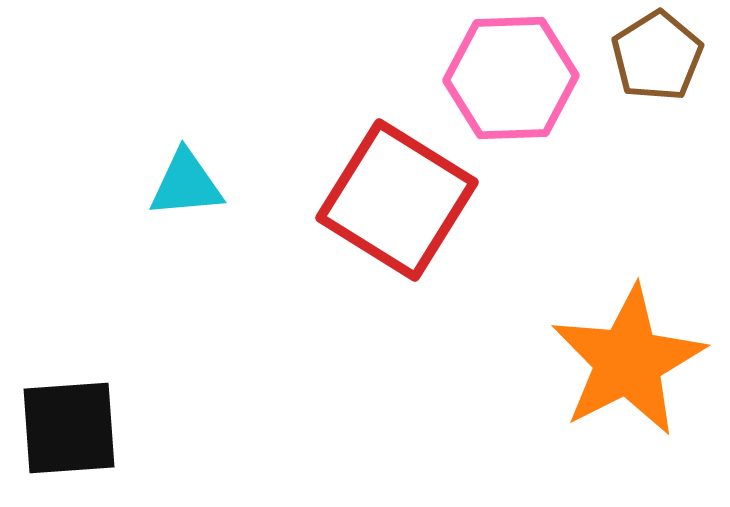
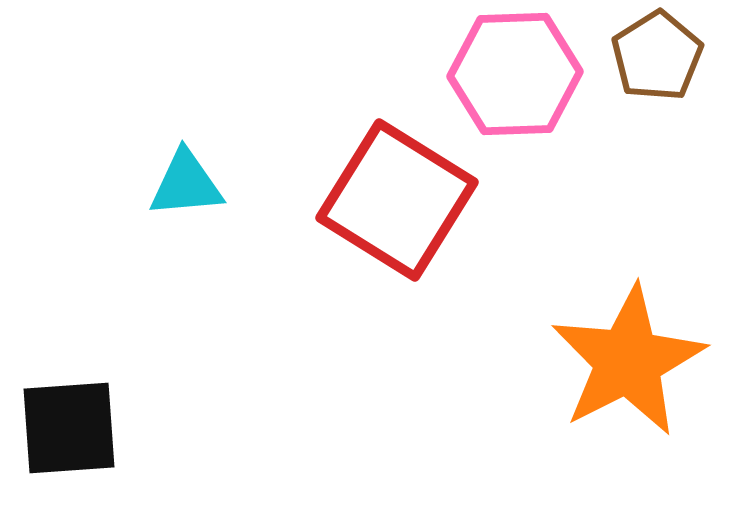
pink hexagon: moved 4 px right, 4 px up
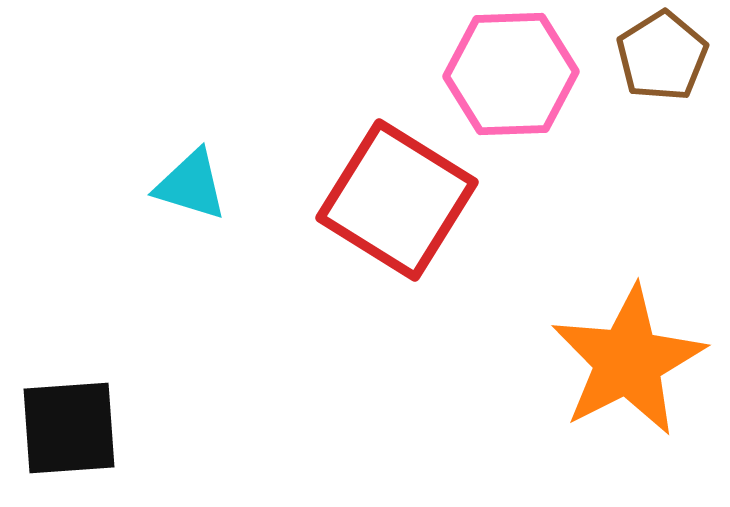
brown pentagon: moved 5 px right
pink hexagon: moved 4 px left
cyan triangle: moved 5 px right, 1 px down; rotated 22 degrees clockwise
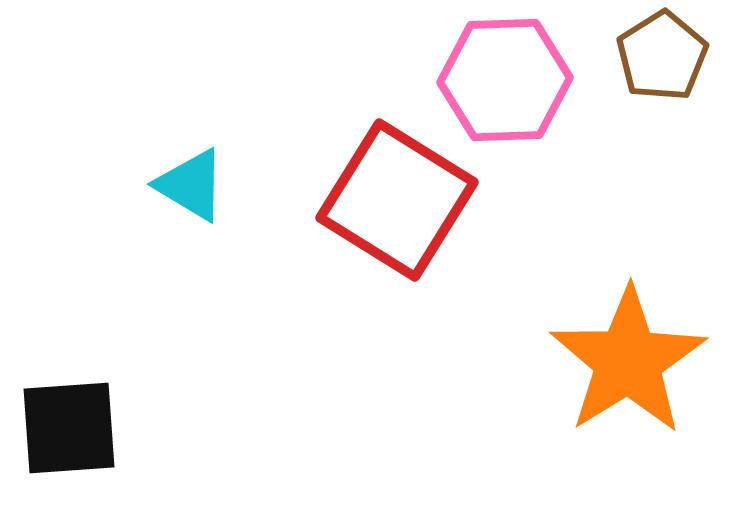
pink hexagon: moved 6 px left, 6 px down
cyan triangle: rotated 14 degrees clockwise
orange star: rotated 5 degrees counterclockwise
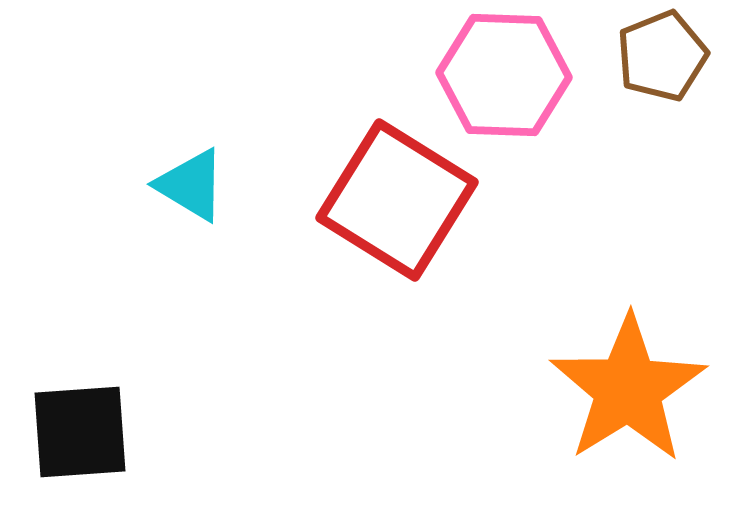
brown pentagon: rotated 10 degrees clockwise
pink hexagon: moved 1 px left, 5 px up; rotated 4 degrees clockwise
orange star: moved 28 px down
black square: moved 11 px right, 4 px down
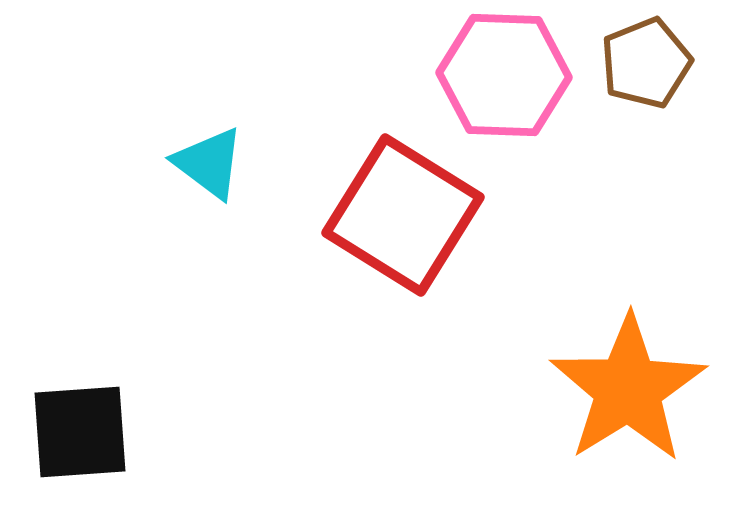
brown pentagon: moved 16 px left, 7 px down
cyan triangle: moved 18 px right, 22 px up; rotated 6 degrees clockwise
red square: moved 6 px right, 15 px down
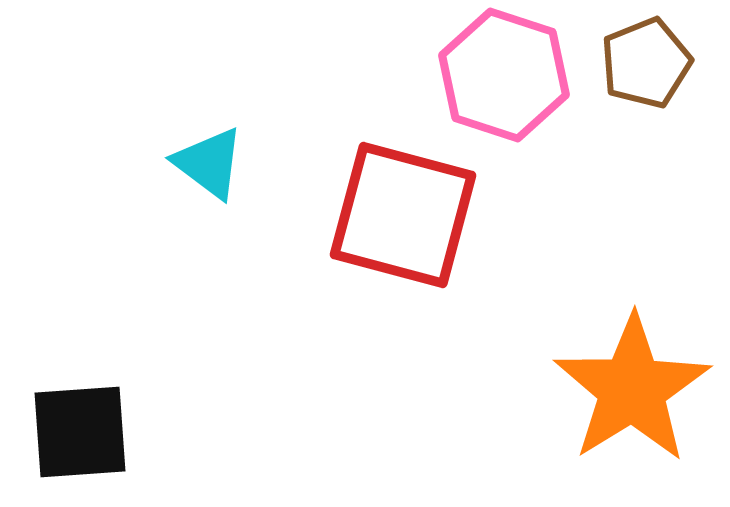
pink hexagon: rotated 16 degrees clockwise
red square: rotated 17 degrees counterclockwise
orange star: moved 4 px right
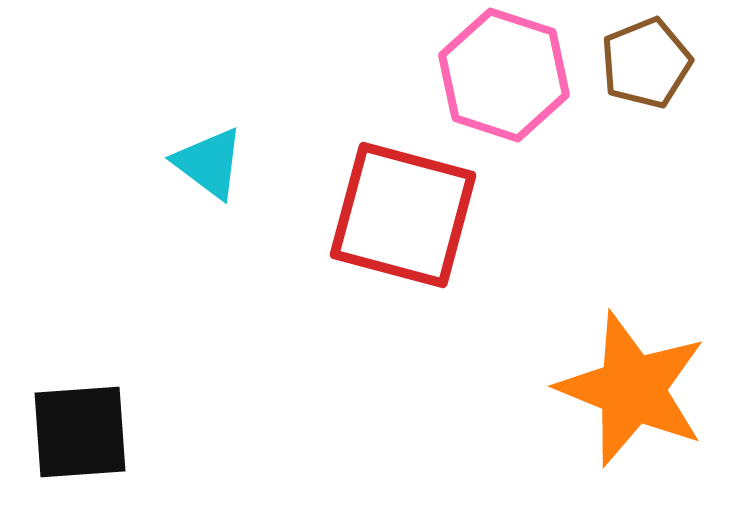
orange star: rotated 18 degrees counterclockwise
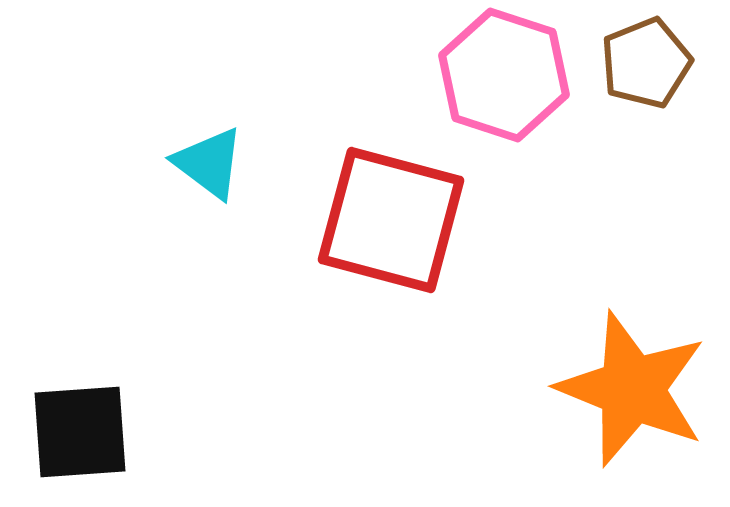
red square: moved 12 px left, 5 px down
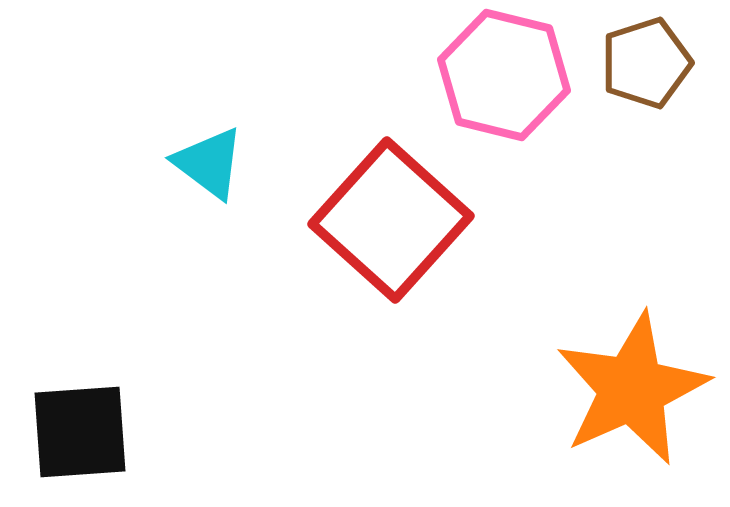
brown pentagon: rotated 4 degrees clockwise
pink hexagon: rotated 4 degrees counterclockwise
red square: rotated 27 degrees clockwise
orange star: rotated 26 degrees clockwise
